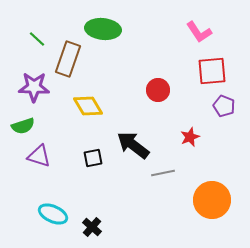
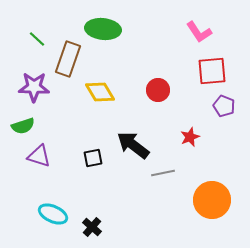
yellow diamond: moved 12 px right, 14 px up
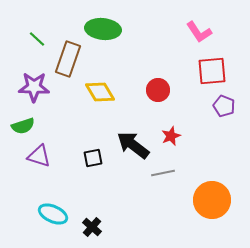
red star: moved 19 px left, 1 px up
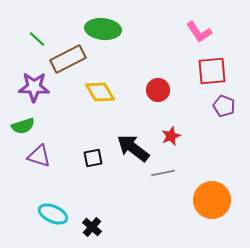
brown rectangle: rotated 44 degrees clockwise
black arrow: moved 3 px down
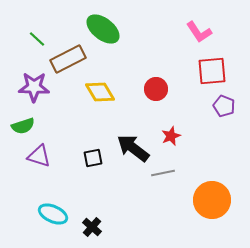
green ellipse: rotated 32 degrees clockwise
red circle: moved 2 px left, 1 px up
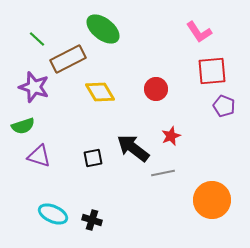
purple star: rotated 16 degrees clockwise
black cross: moved 7 px up; rotated 24 degrees counterclockwise
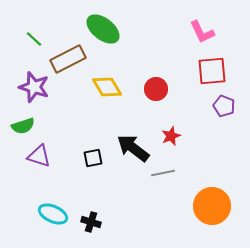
pink L-shape: moved 3 px right; rotated 8 degrees clockwise
green line: moved 3 px left
yellow diamond: moved 7 px right, 5 px up
orange circle: moved 6 px down
black cross: moved 1 px left, 2 px down
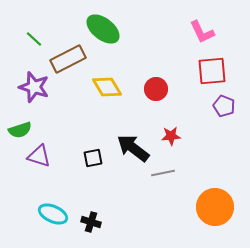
green semicircle: moved 3 px left, 4 px down
red star: rotated 18 degrees clockwise
orange circle: moved 3 px right, 1 px down
